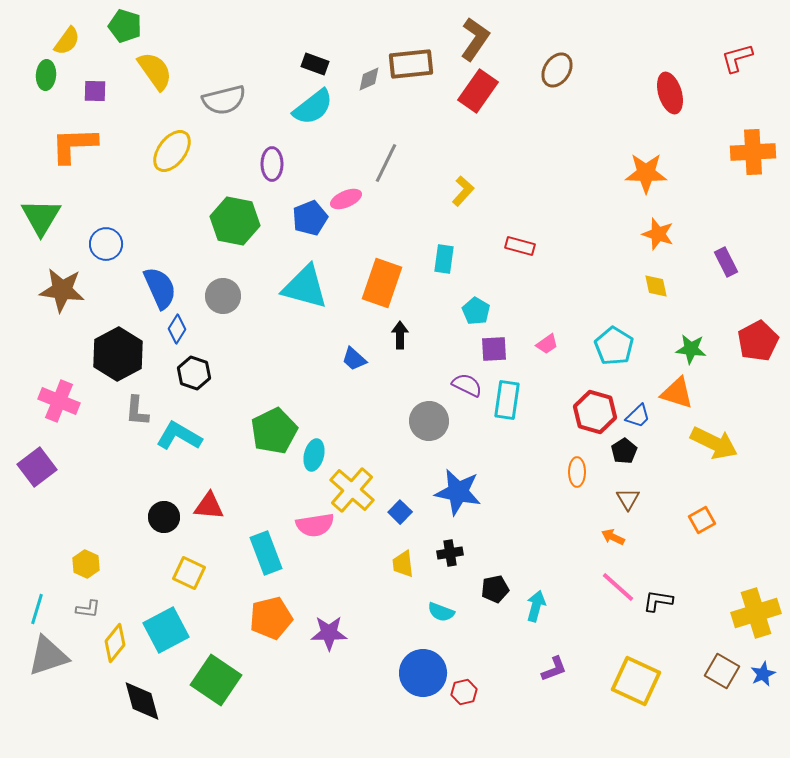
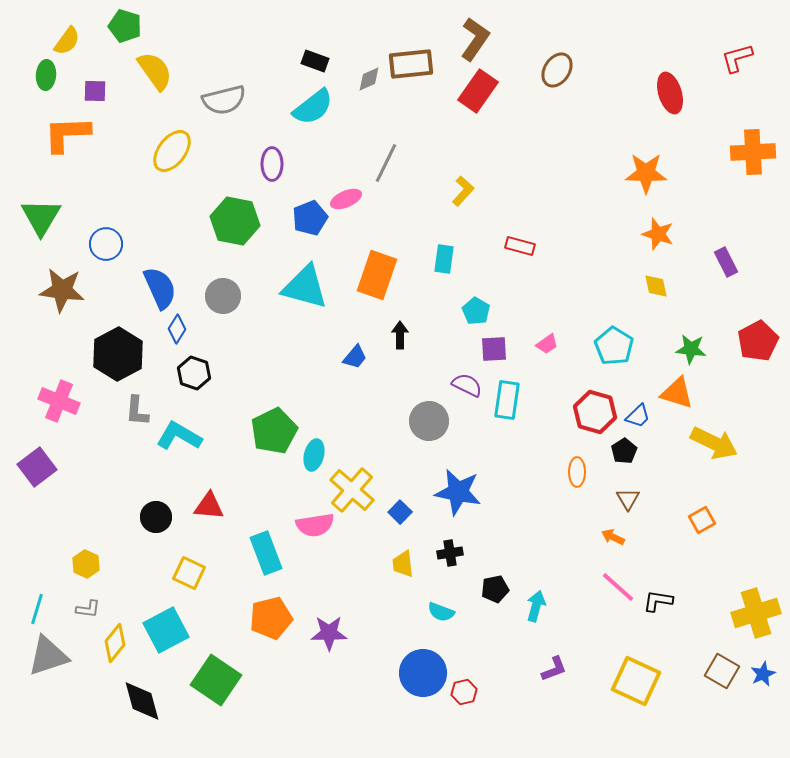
black rectangle at (315, 64): moved 3 px up
orange L-shape at (74, 145): moved 7 px left, 11 px up
orange rectangle at (382, 283): moved 5 px left, 8 px up
blue trapezoid at (354, 359): moved 1 px right, 2 px up; rotated 92 degrees counterclockwise
black circle at (164, 517): moved 8 px left
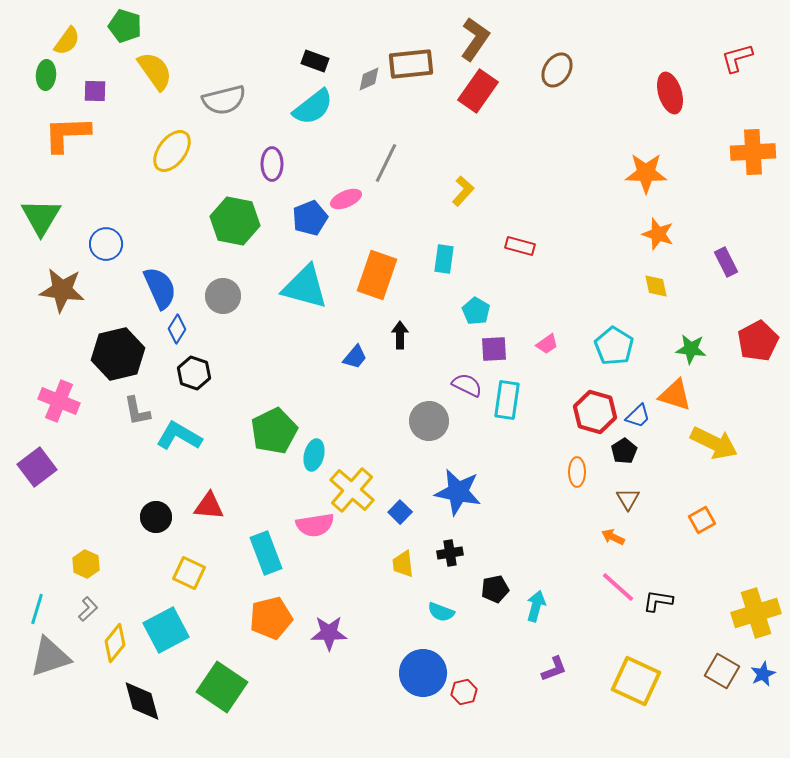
black hexagon at (118, 354): rotated 15 degrees clockwise
orange triangle at (677, 393): moved 2 px left, 2 px down
gray L-shape at (137, 411): rotated 16 degrees counterclockwise
gray L-shape at (88, 609): rotated 50 degrees counterclockwise
gray triangle at (48, 656): moved 2 px right, 1 px down
green square at (216, 680): moved 6 px right, 7 px down
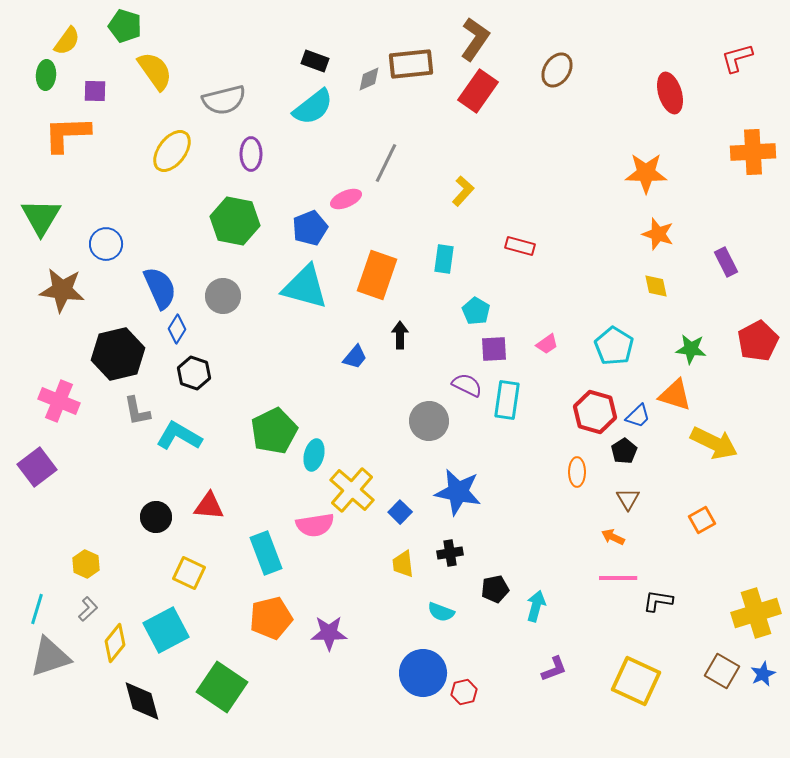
purple ellipse at (272, 164): moved 21 px left, 10 px up
blue pentagon at (310, 218): moved 10 px down
pink line at (618, 587): moved 9 px up; rotated 42 degrees counterclockwise
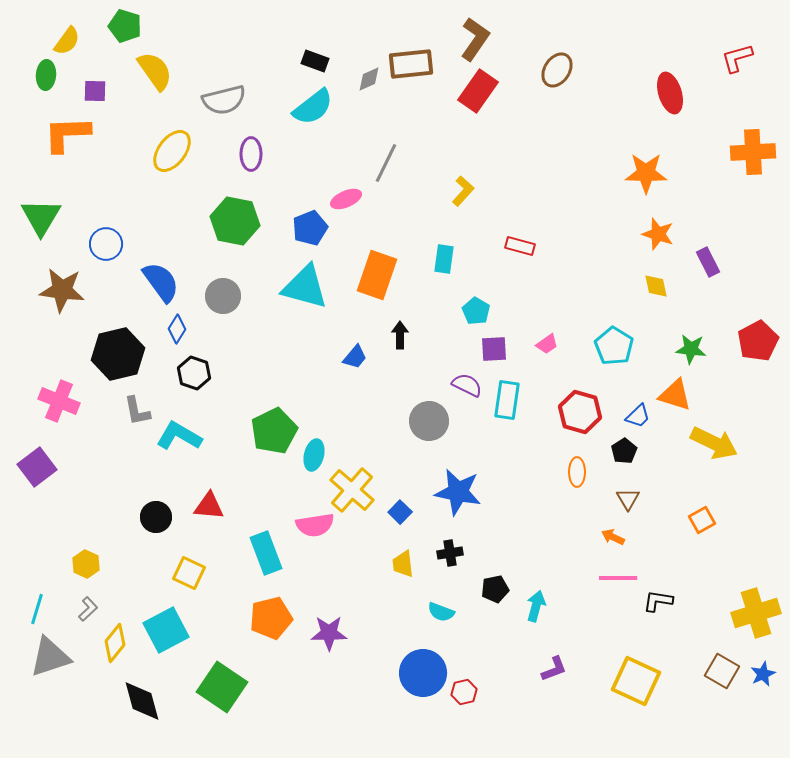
purple rectangle at (726, 262): moved 18 px left
blue semicircle at (160, 288): moved 1 px right, 6 px up; rotated 12 degrees counterclockwise
red hexagon at (595, 412): moved 15 px left
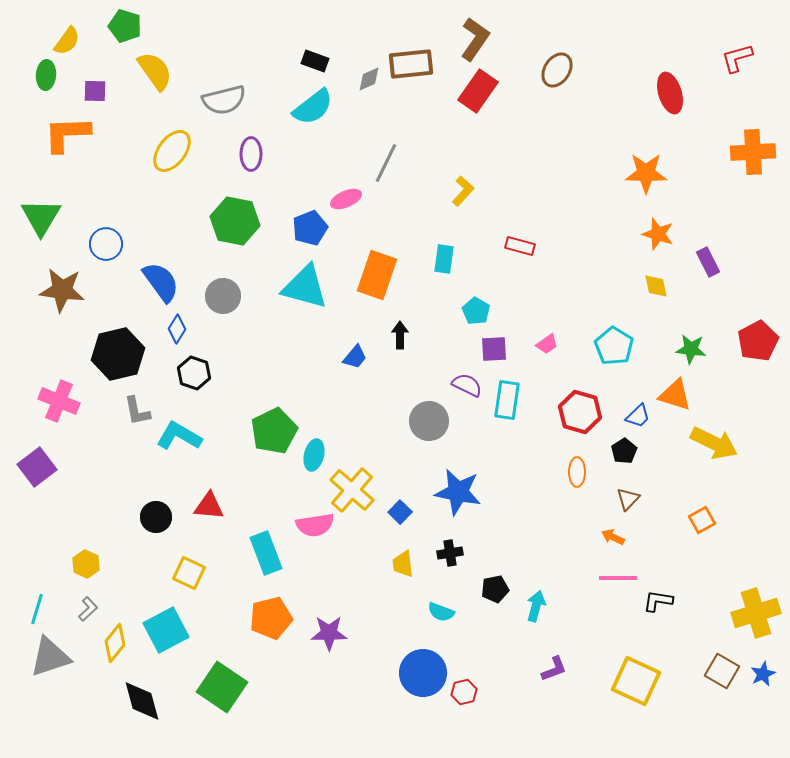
brown triangle at (628, 499): rotated 15 degrees clockwise
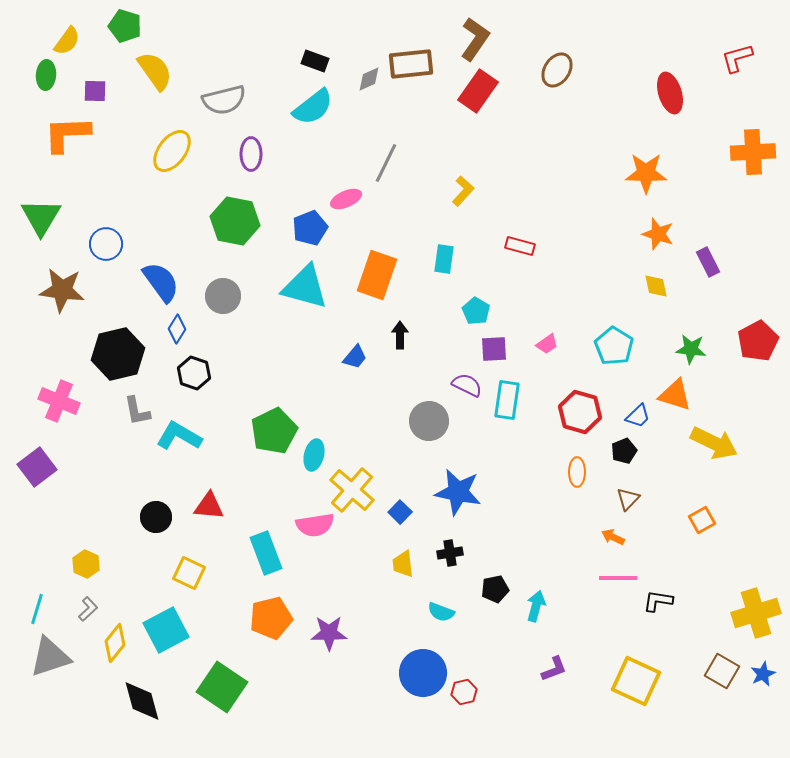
black pentagon at (624, 451): rotated 10 degrees clockwise
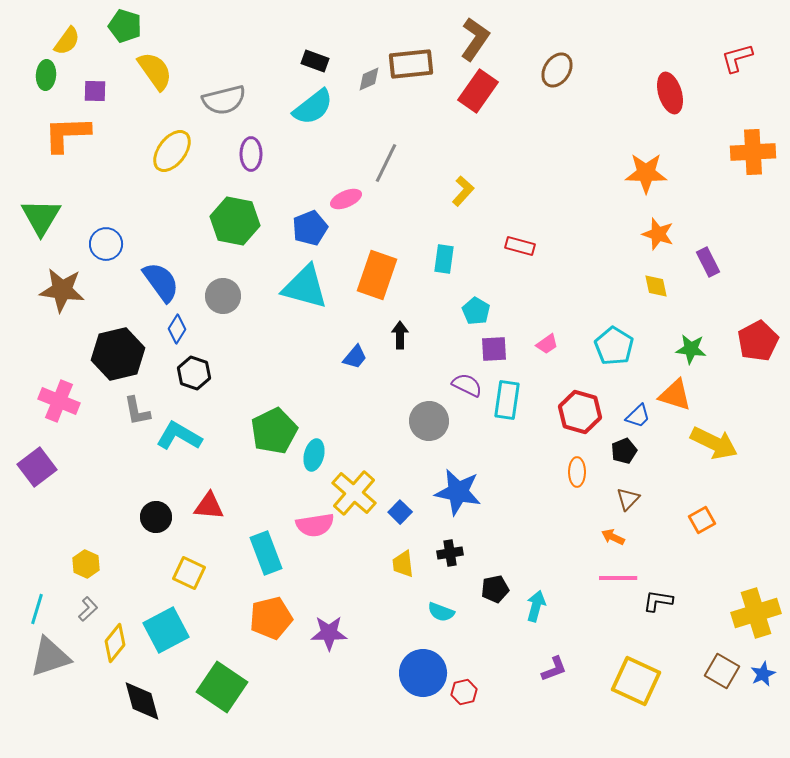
yellow cross at (352, 490): moved 2 px right, 3 px down
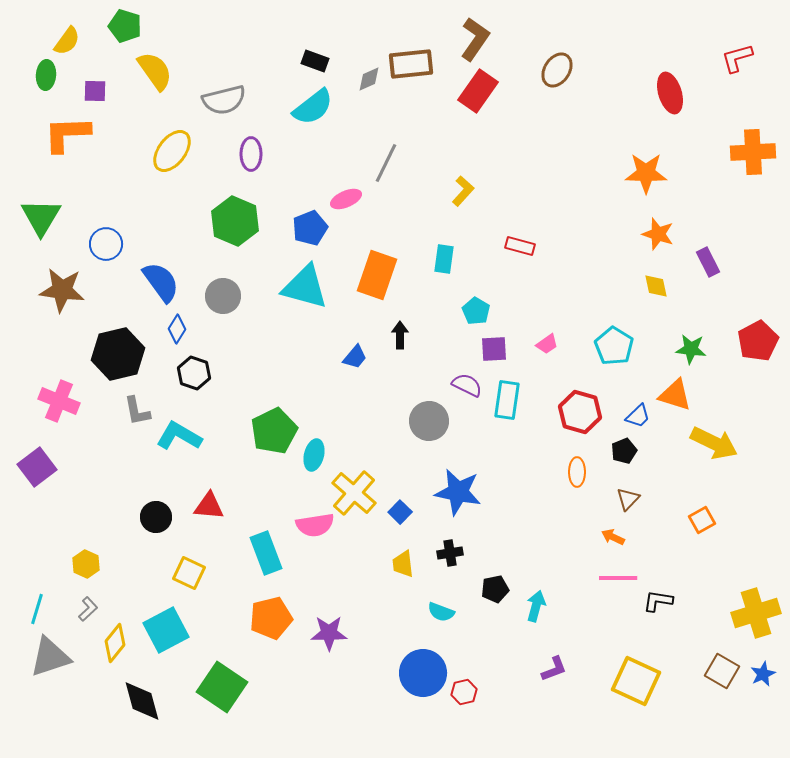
green hexagon at (235, 221): rotated 12 degrees clockwise
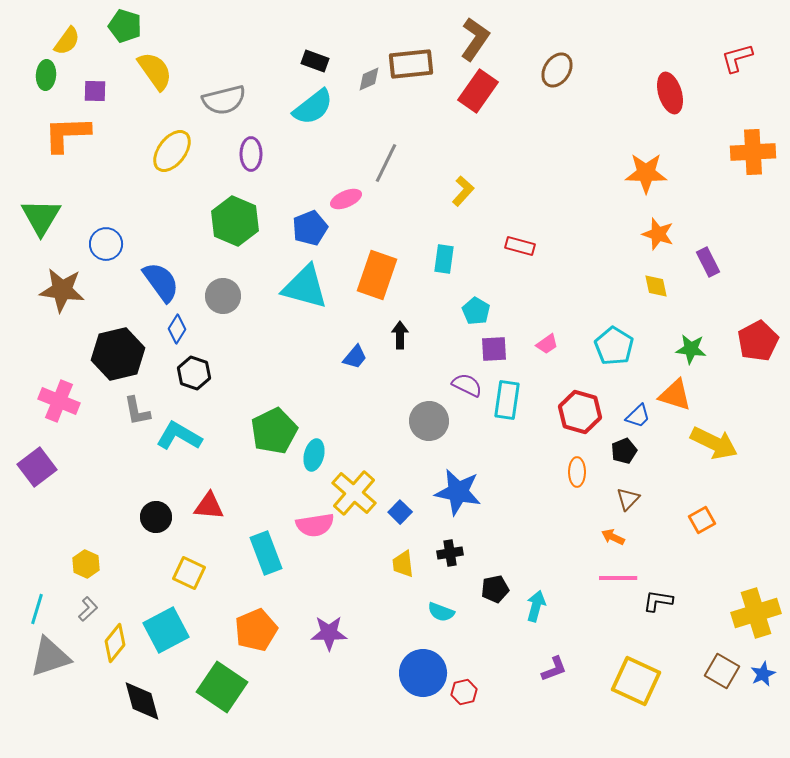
orange pentagon at (271, 618): moved 15 px left, 12 px down; rotated 9 degrees counterclockwise
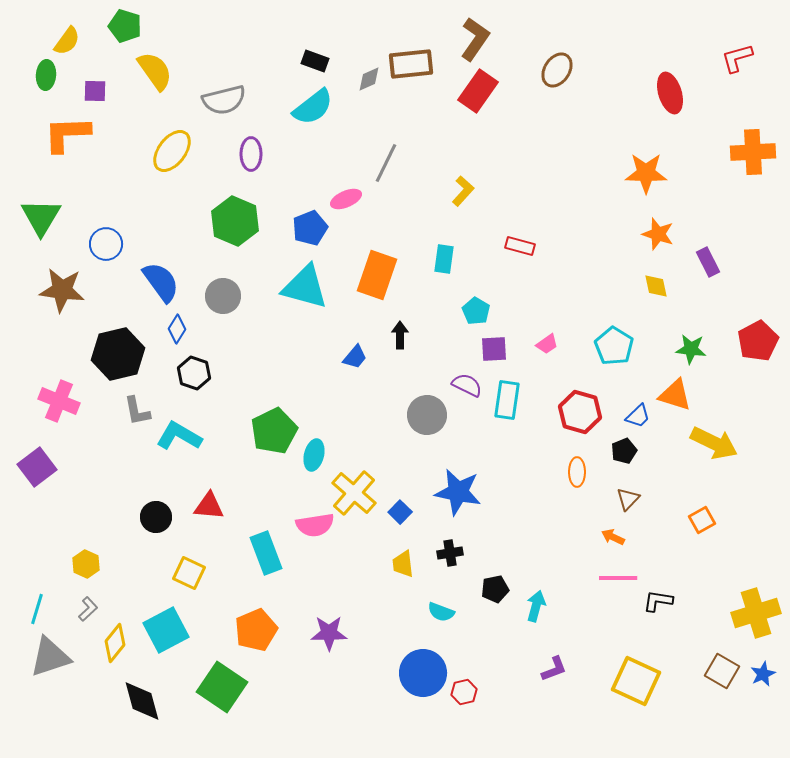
gray circle at (429, 421): moved 2 px left, 6 px up
